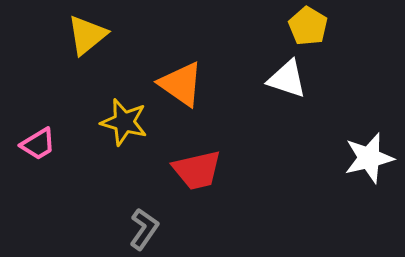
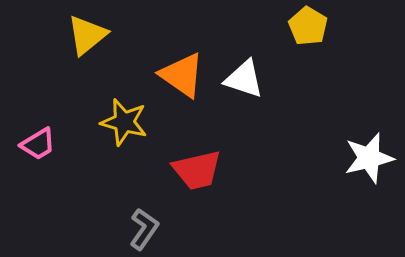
white triangle: moved 43 px left
orange triangle: moved 1 px right, 9 px up
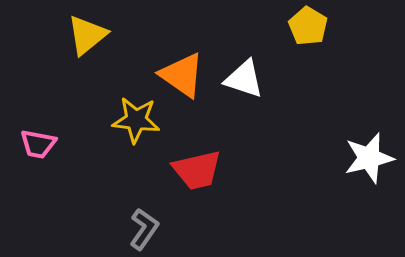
yellow star: moved 12 px right, 2 px up; rotated 9 degrees counterclockwise
pink trapezoid: rotated 42 degrees clockwise
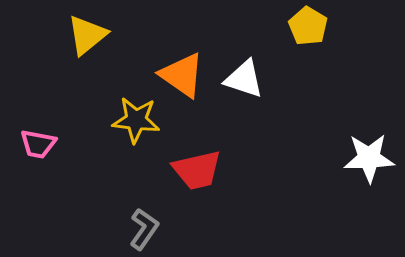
white star: rotated 12 degrees clockwise
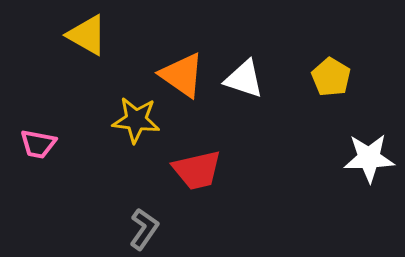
yellow pentagon: moved 23 px right, 51 px down
yellow triangle: rotated 51 degrees counterclockwise
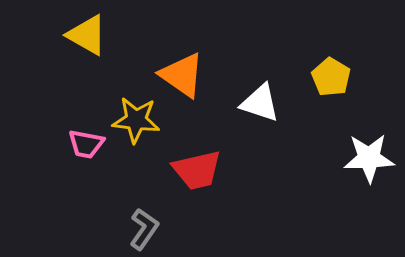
white triangle: moved 16 px right, 24 px down
pink trapezoid: moved 48 px right
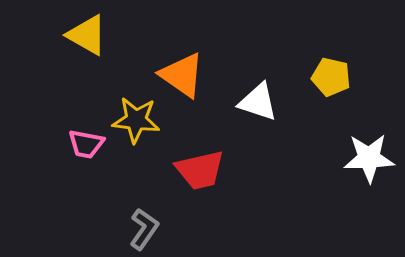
yellow pentagon: rotated 18 degrees counterclockwise
white triangle: moved 2 px left, 1 px up
red trapezoid: moved 3 px right
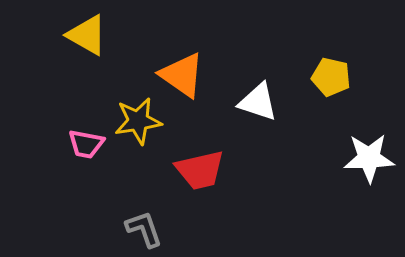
yellow star: moved 2 px right, 1 px down; rotated 15 degrees counterclockwise
gray L-shape: rotated 54 degrees counterclockwise
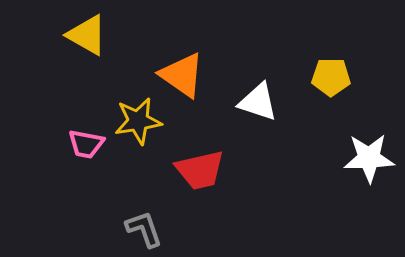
yellow pentagon: rotated 12 degrees counterclockwise
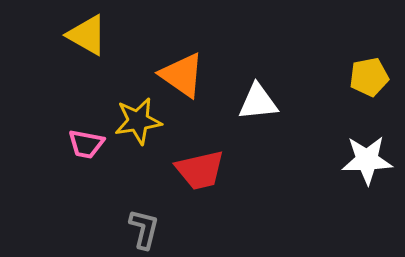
yellow pentagon: moved 38 px right; rotated 12 degrees counterclockwise
white triangle: rotated 24 degrees counterclockwise
white star: moved 2 px left, 2 px down
gray L-shape: rotated 33 degrees clockwise
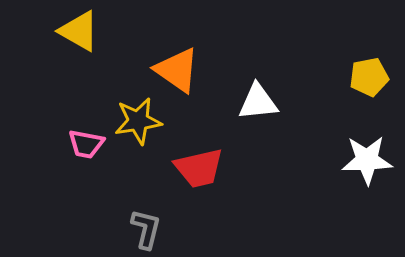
yellow triangle: moved 8 px left, 4 px up
orange triangle: moved 5 px left, 5 px up
red trapezoid: moved 1 px left, 2 px up
gray L-shape: moved 2 px right
